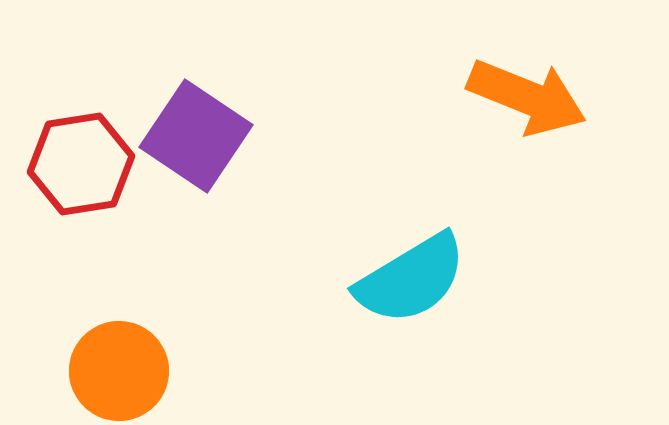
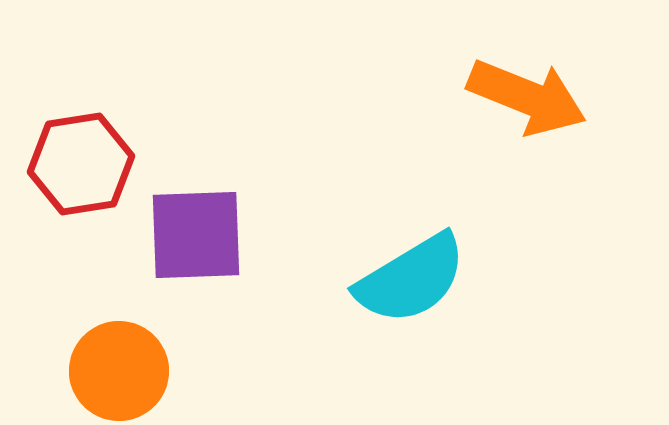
purple square: moved 99 px down; rotated 36 degrees counterclockwise
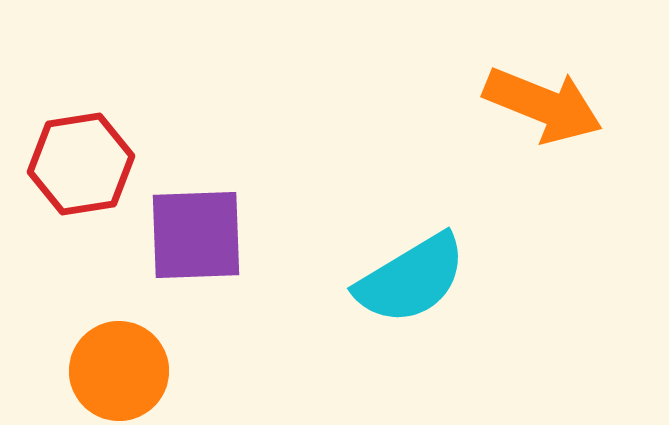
orange arrow: moved 16 px right, 8 px down
